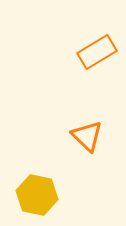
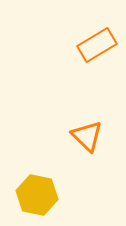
orange rectangle: moved 7 px up
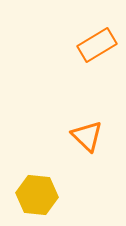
yellow hexagon: rotated 6 degrees counterclockwise
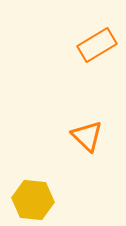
yellow hexagon: moved 4 px left, 5 px down
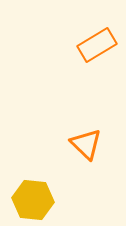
orange triangle: moved 1 px left, 8 px down
